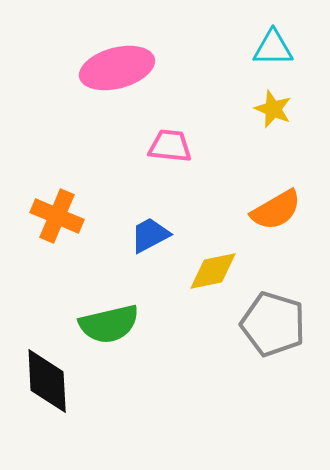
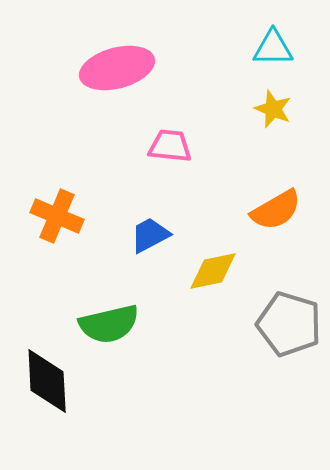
gray pentagon: moved 16 px right
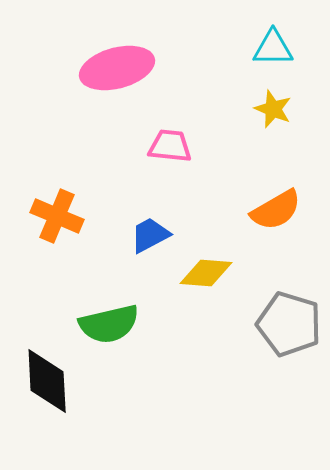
yellow diamond: moved 7 px left, 2 px down; rotated 16 degrees clockwise
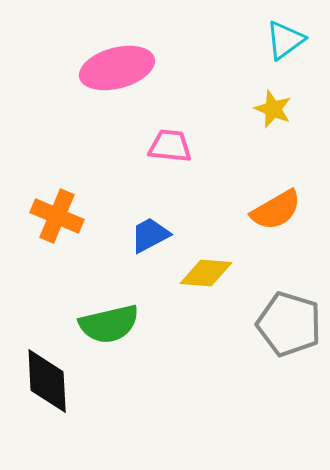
cyan triangle: moved 12 px right, 8 px up; rotated 36 degrees counterclockwise
